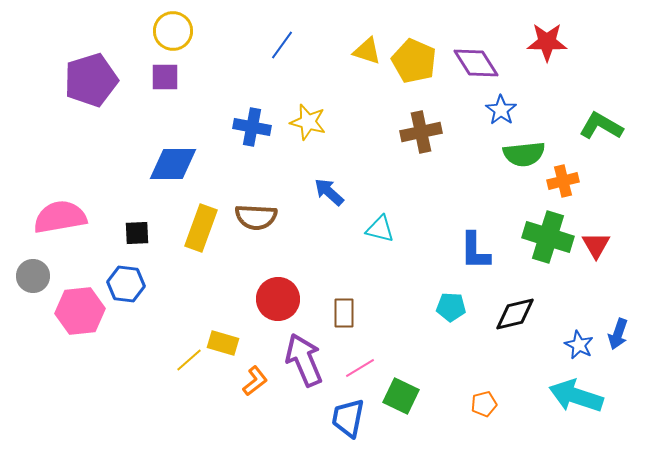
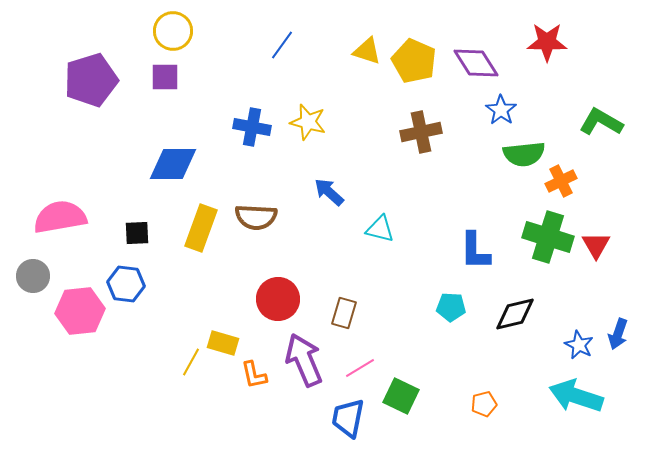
green L-shape at (601, 126): moved 4 px up
orange cross at (563, 181): moved 2 px left; rotated 12 degrees counterclockwise
brown rectangle at (344, 313): rotated 16 degrees clockwise
yellow line at (189, 360): moved 2 px right, 2 px down; rotated 20 degrees counterclockwise
orange L-shape at (255, 381): moved 1 px left, 6 px up; rotated 116 degrees clockwise
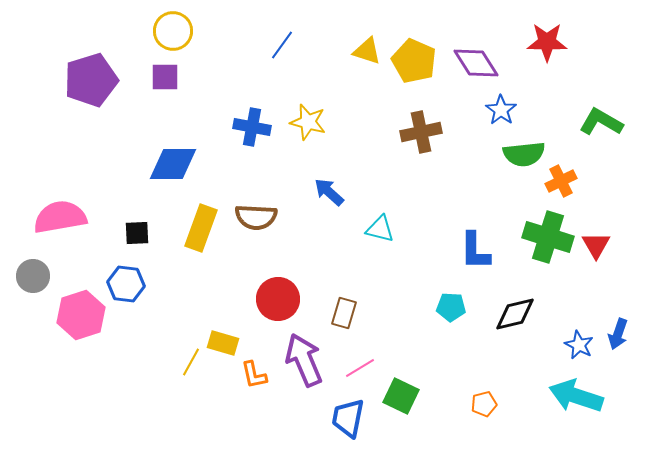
pink hexagon at (80, 311): moved 1 px right, 4 px down; rotated 12 degrees counterclockwise
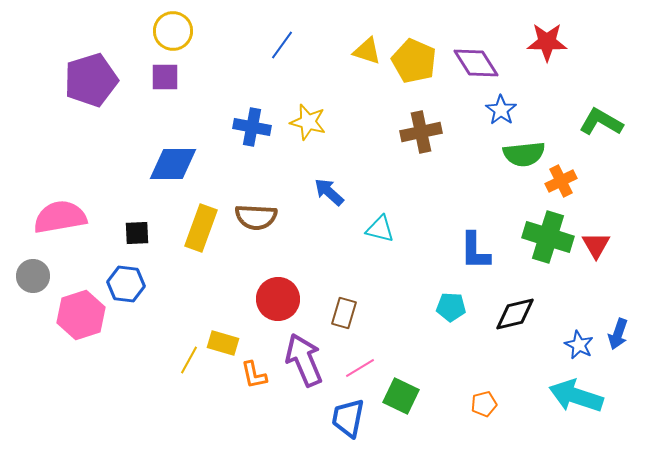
yellow line at (191, 362): moved 2 px left, 2 px up
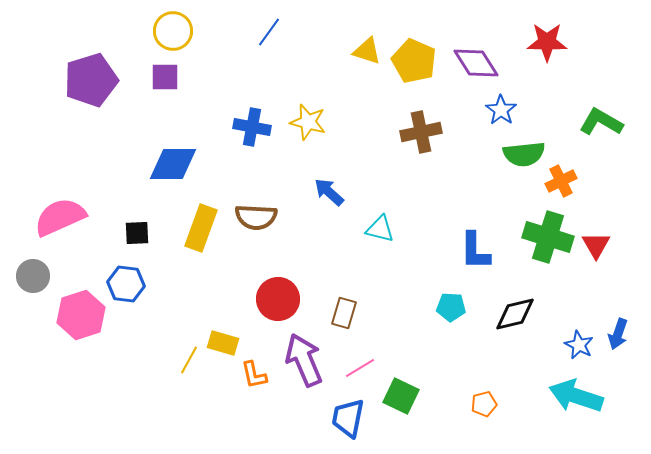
blue line at (282, 45): moved 13 px left, 13 px up
pink semicircle at (60, 217): rotated 14 degrees counterclockwise
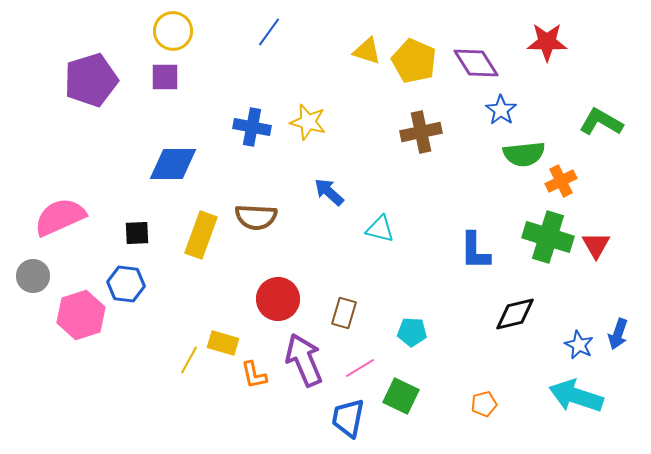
yellow rectangle at (201, 228): moved 7 px down
cyan pentagon at (451, 307): moved 39 px left, 25 px down
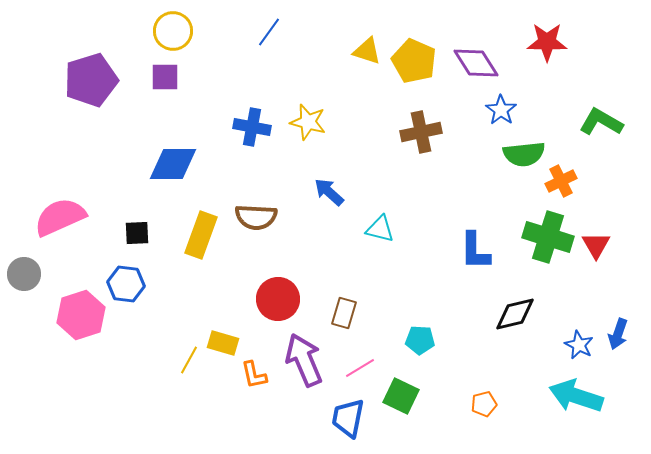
gray circle at (33, 276): moved 9 px left, 2 px up
cyan pentagon at (412, 332): moved 8 px right, 8 px down
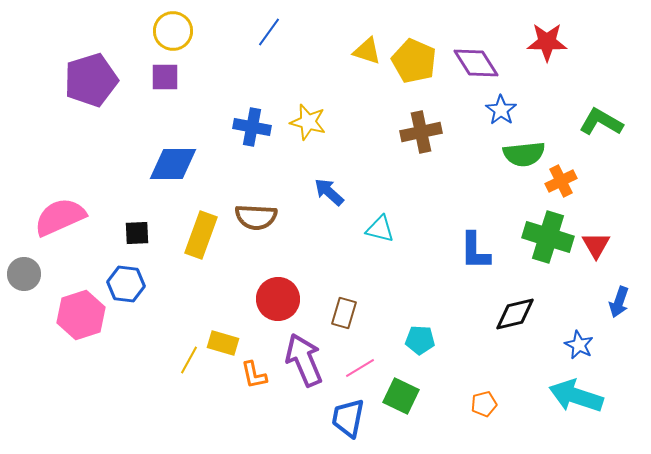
blue arrow at (618, 334): moved 1 px right, 32 px up
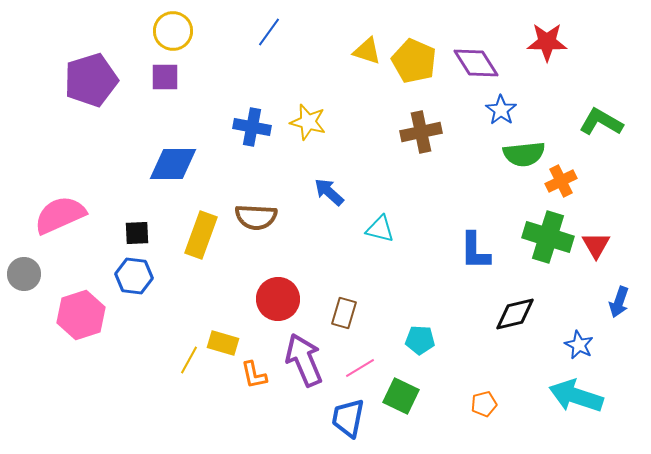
pink semicircle at (60, 217): moved 2 px up
blue hexagon at (126, 284): moved 8 px right, 8 px up
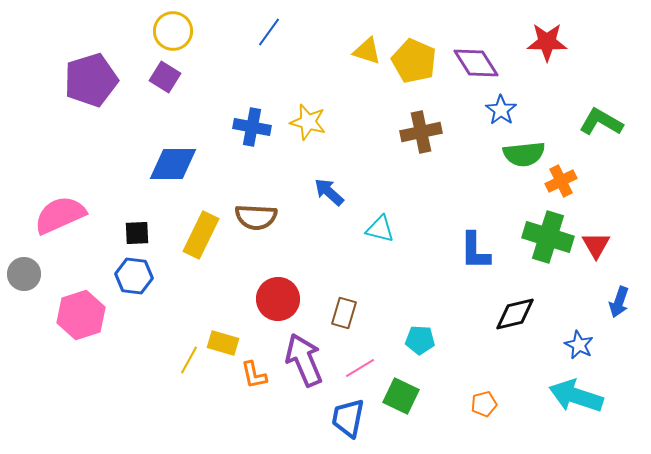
purple square at (165, 77): rotated 32 degrees clockwise
yellow rectangle at (201, 235): rotated 6 degrees clockwise
